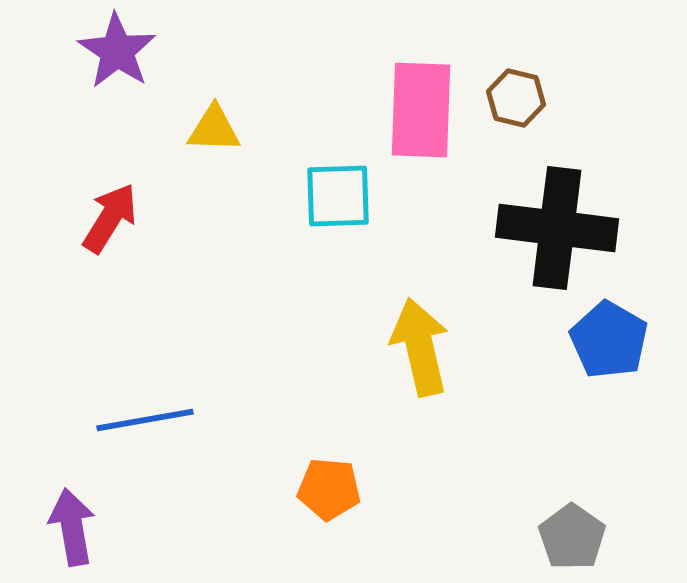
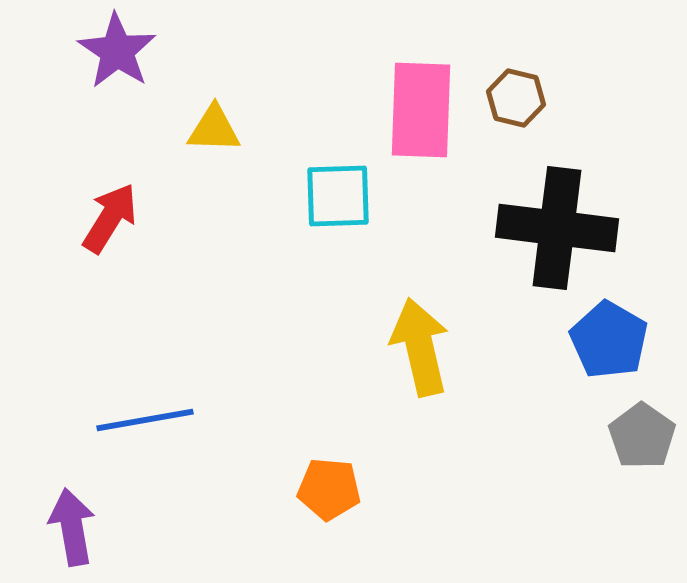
gray pentagon: moved 70 px right, 101 px up
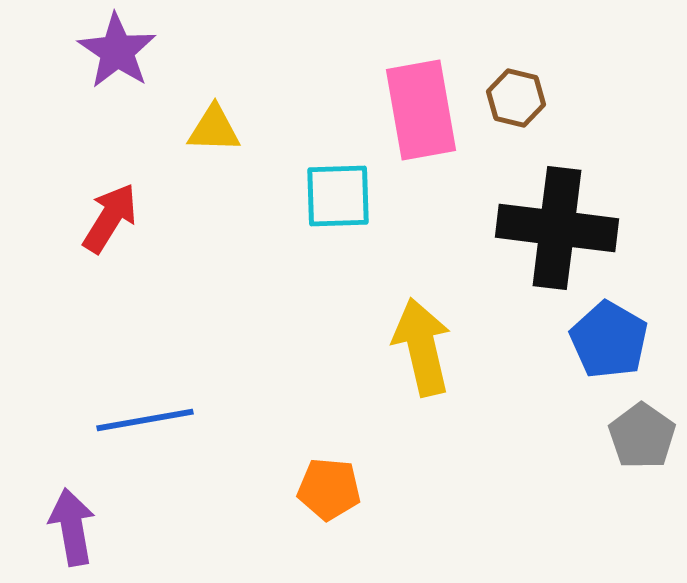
pink rectangle: rotated 12 degrees counterclockwise
yellow arrow: moved 2 px right
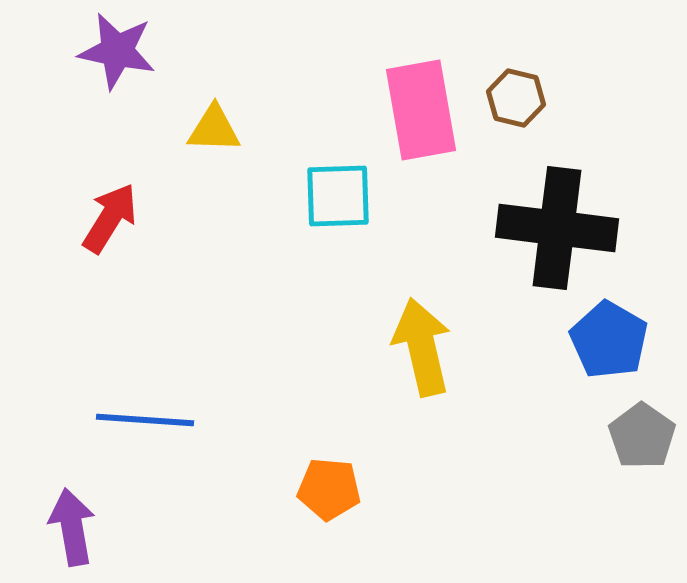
purple star: rotated 22 degrees counterclockwise
blue line: rotated 14 degrees clockwise
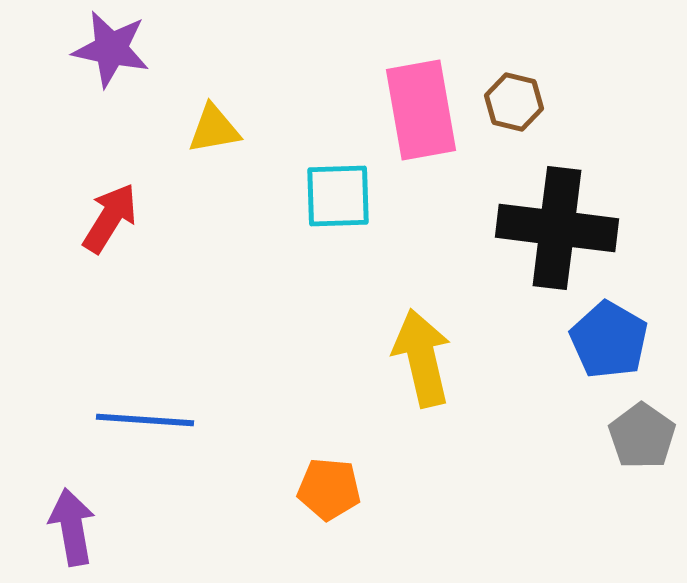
purple star: moved 6 px left, 2 px up
brown hexagon: moved 2 px left, 4 px down
yellow triangle: rotated 12 degrees counterclockwise
yellow arrow: moved 11 px down
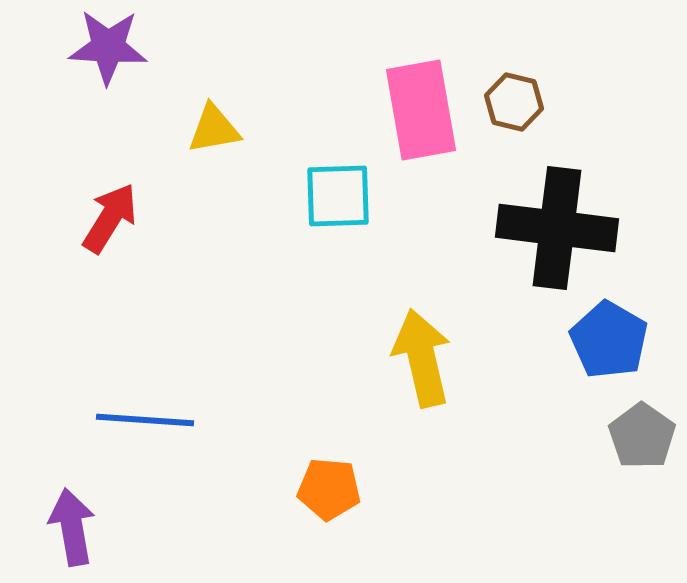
purple star: moved 3 px left, 2 px up; rotated 8 degrees counterclockwise
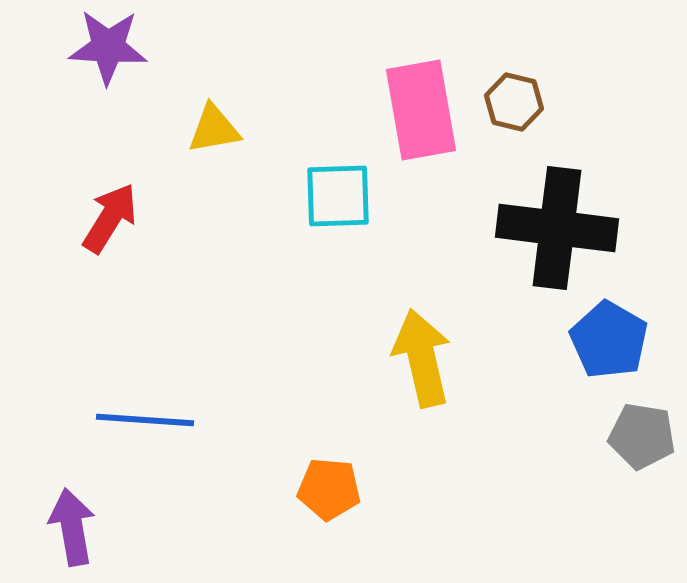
gray pentagon: rotated 26 degrees counterclockwise
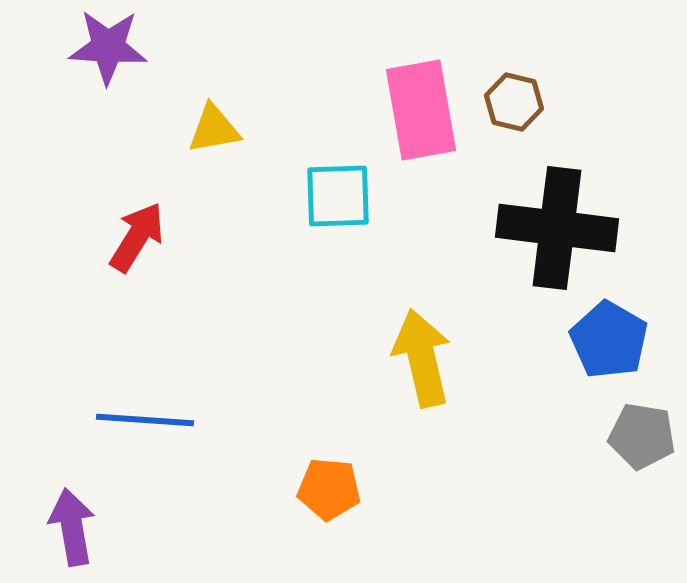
red arrow: moved 27 px right, 19 px down
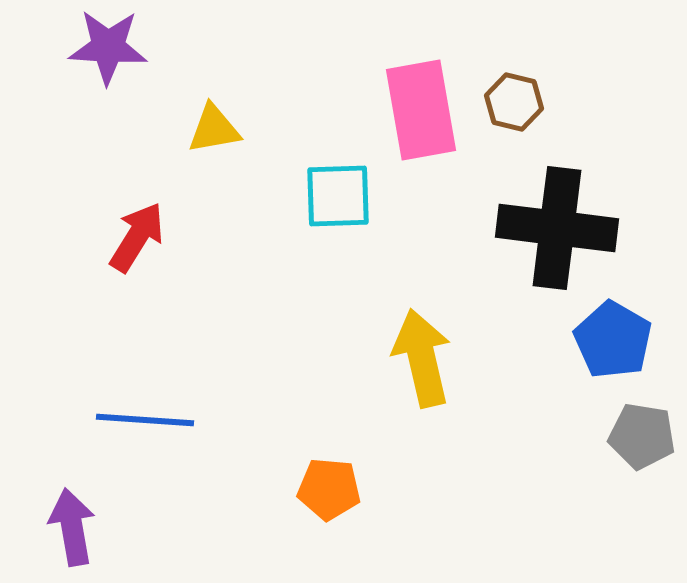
blue pentagon: moved 4 px right
